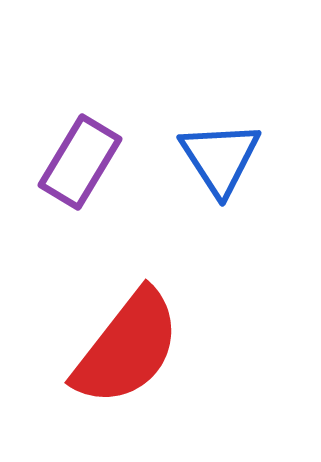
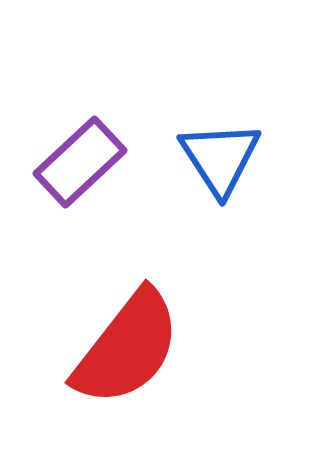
purple rectangle: rotated 16 degrees clockwise
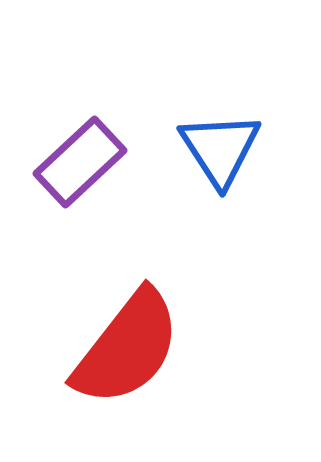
blue triangle: moved 9 px up
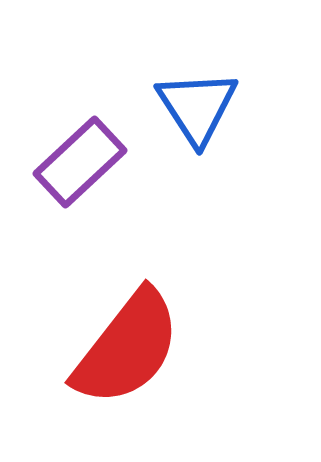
blue triangle: moved 23 px left, 42 px up
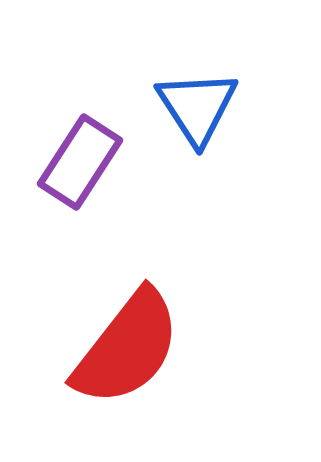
purple rectangle: rotated 14 degrees counterclockwise
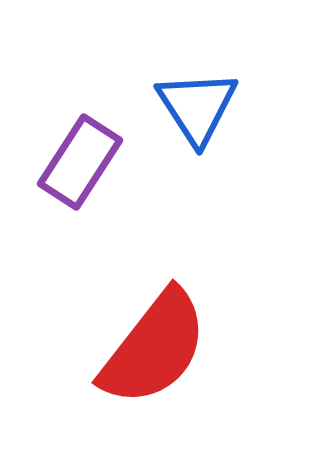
red semicircle: moved 27 px right
